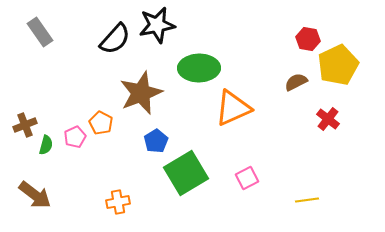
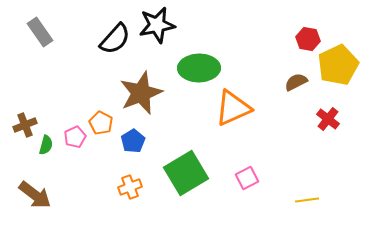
blue pentagon: moved 23 px left
orange cross: moved 12 px right, 15 px up; rotated 10 degrees counterclockwise
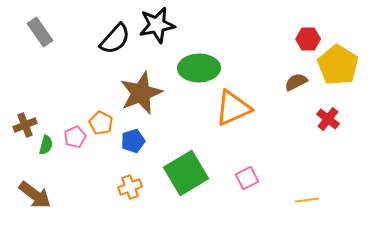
red hexagon: rotated 10 degrees counterclockwise
yellow pentagon: rotated 15 degrees counterclockwise
blue pentagon: rotated 15 degrees clockwise
